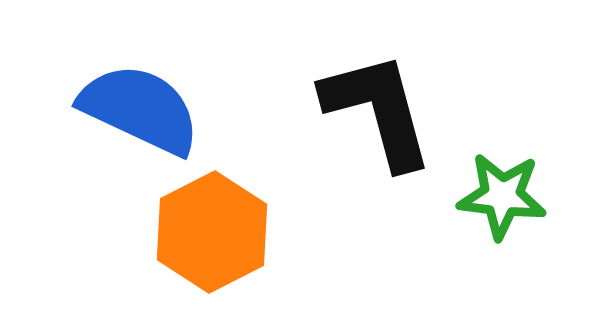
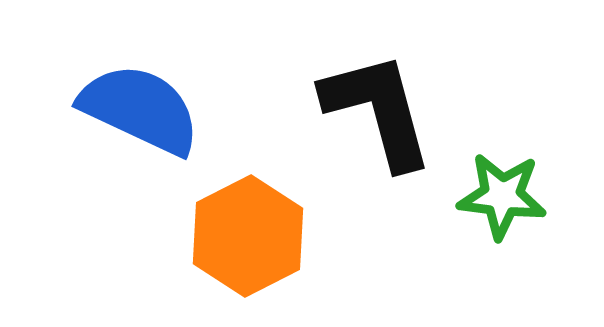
orange hexagon: moved 36 px right, 4 px down
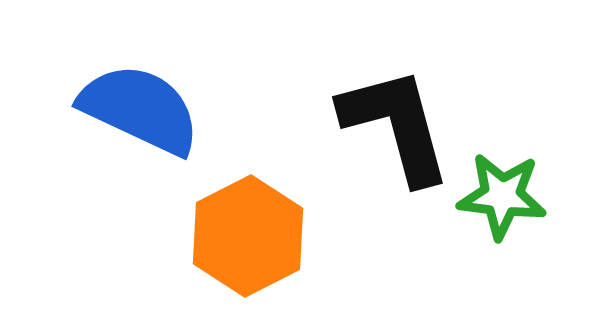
black L-shape: moved 18 px right, 15 px down
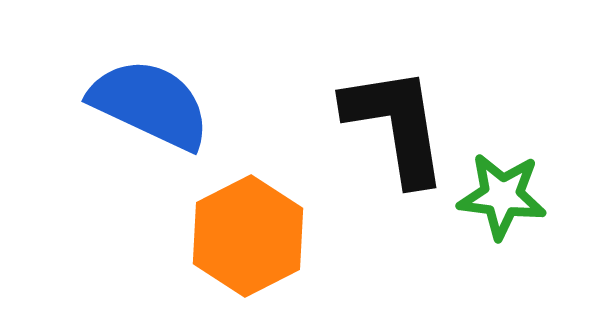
blue semicircle: moved 10 px right, 5 px up
black L-shape: rotated 6 degrees clockwise
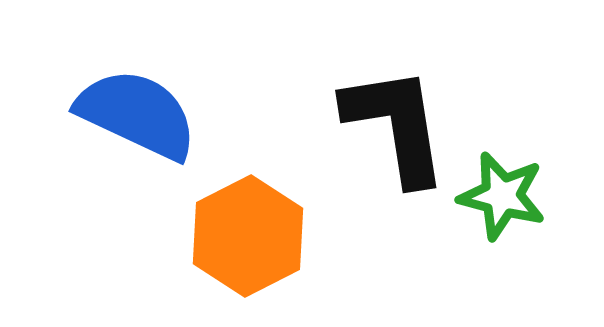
blue semicircle: moved 13 px left, 10 px down
green star: rotated 8 degrees clockwise
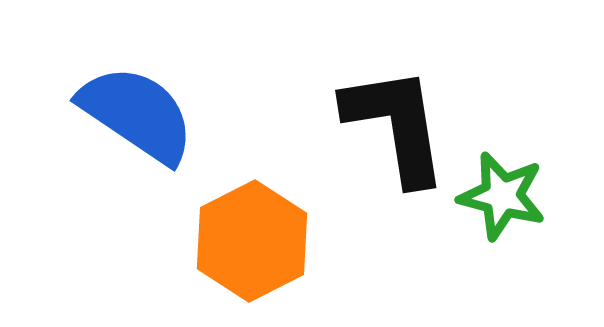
blue semicircle: rotated 9 degrees clockwise
orange hexagon: moved 4 px right, 5 px down
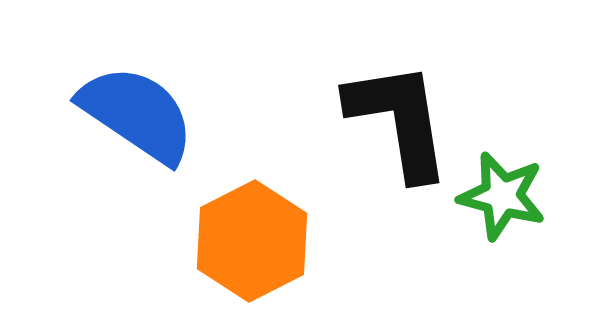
black L-shape: moved 3 px right, 5 px up
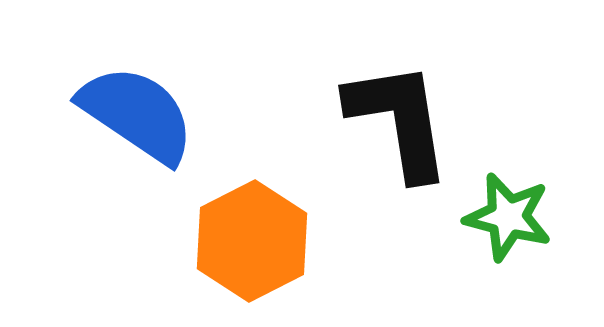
green star: moved 6 px right, 21 px down
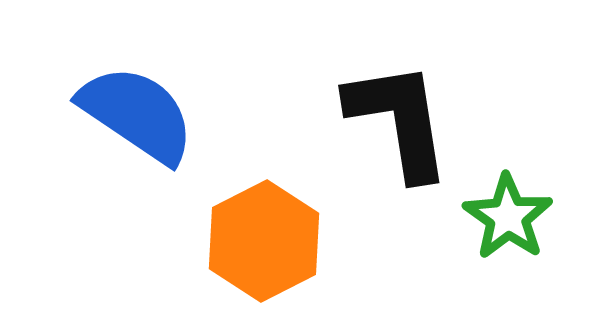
green star: rotated 20 degrees clockwise
orange hexagon: moved 12 px right
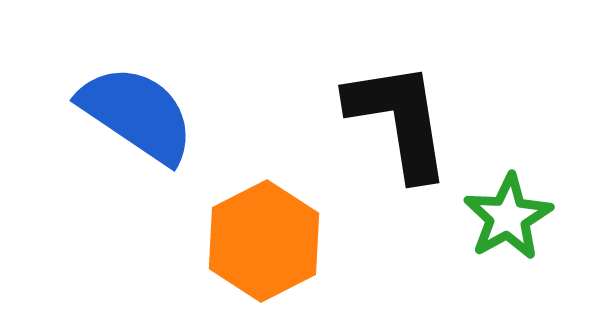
green star: rotated 8 degrees clockwise
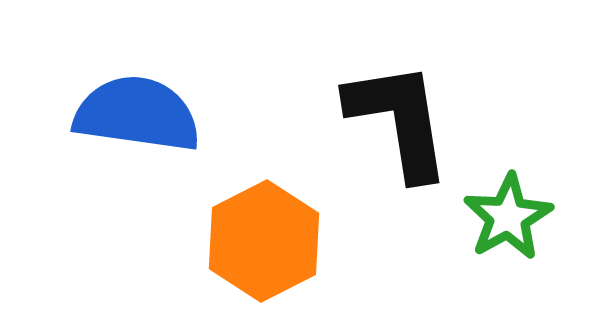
blue semicircle: rotated 26 degrees counterclockwise
